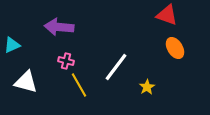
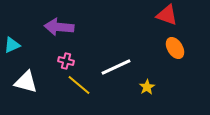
white line: rotated 28 degrees clockwise
yellow line: rotated 20 degrees counterclockwise
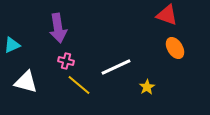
purple arrow: moved 1 px left, 1 px down; rotated 104 degrees counterclockwise
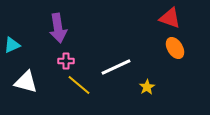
red triangle: moved 3 px right, 3 px down
pink cross: rotated 14 degrees counterclockwise
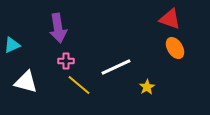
red triangle: moved 1 px down
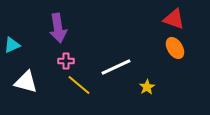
red triangle: moved 4 px right
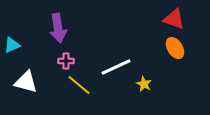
yellow star: moved 3 px left, 3 px up; rotated 14 degrees counterclockwise
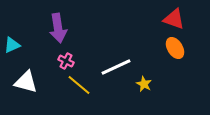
pink cross: rotated 28 degrees clockwise
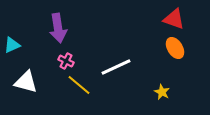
yellow star: moved 18 px right, 8 px down
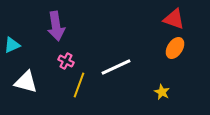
purple arrow: moved 2 px left, 2 px up
orange ellipse: rotated 65 degrees clockwise
yellow line: rotated 70 degrees clockwise
